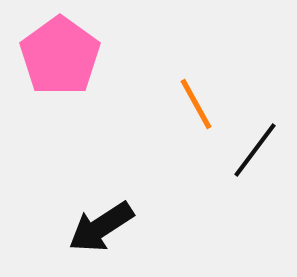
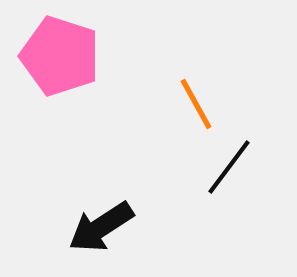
pink pentagon: rotated 18 degrees counterclockwise
black line: moved 26 px left, 17 px down
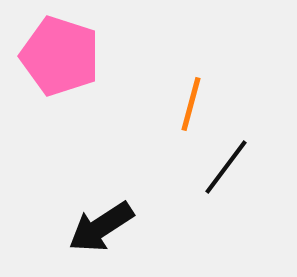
orange line: moved 5 px left; rotated 44 degrees clockwise
black line: moved 3 px left
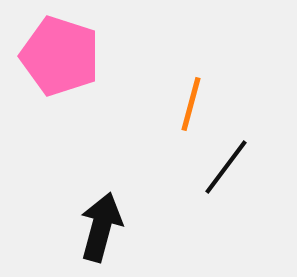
black arrow: rotated 138 degrees clockwise
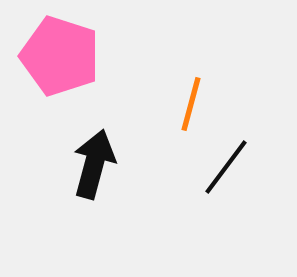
black arrow: moved 7 px left, 63 px up
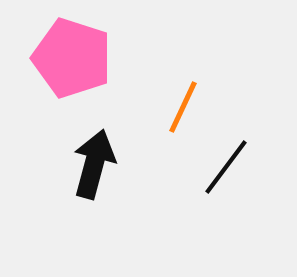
pink pentagon: moved 12 px right, 2 px down
orange line: moved 8 px left, 3 px down; rotated 10 degrees clockwise
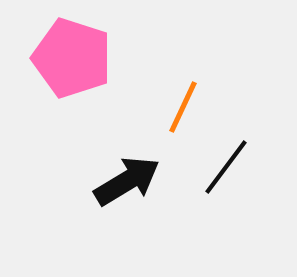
black arrow: moved 33 px right, 17 px down; rotated 44 degrees clockwise
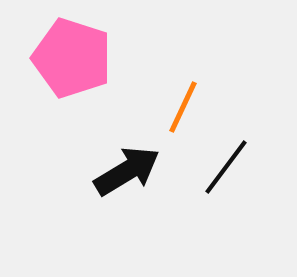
black arrow: moved 10 px up
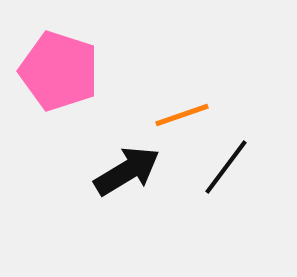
pink pentagon: moved 13 px left, 13 px down
orange line: moved 1 px left, 8 px down; rotated 46 degrees clockwise
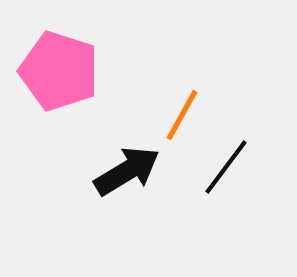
orange line: rotated 42 degrees counterclockwise
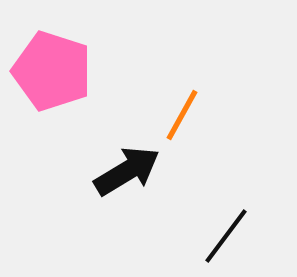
pink pentagon: moved 7 px left
black line: moved 69 px down
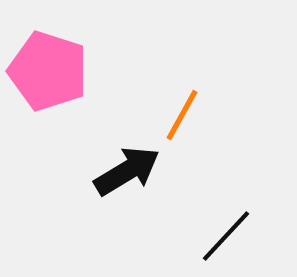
pink pentagon: moved 4 px left
black line: rotated 6 degrees clockwise
